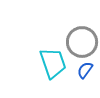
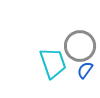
gray circle: moved 2 px left, 4 px down
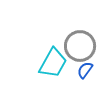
cyan trapezoid: rotated 48 degrees clockwise
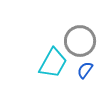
gray circle: moved 5 px up
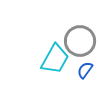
cyan trapezoid: moved 2 px right, 4 px up
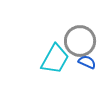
blue semicircle: moved 2 px right, 8 px up; rotated 78 degrees clockwise
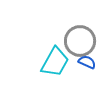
cyan trapezoid: moved 3 px down
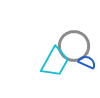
gray circle: moved 6 px left, 5 px down
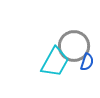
blue semicircle: rotated 84 degrees clockwise
